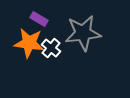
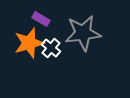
purple rectangle: moved 2 px right
orange star: rotated 24 degrees counterclockwise
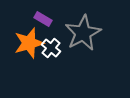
purple rectangle: moved 2 px right
gray star: rotated 21 degrees counterclockwise
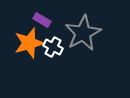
purple rectangle: moved 1 px left, 1 px down
white cross: moved 2 px right, 1 px up; rotated 12 degrees counterclockwise
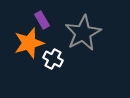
purple rectangle: rotated 30 degrees clockwise
white cross: moved 12 px down
